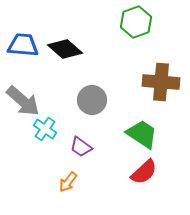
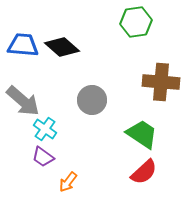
green hexagon: rotated 12 degrees clockwise
black diamond: moved 3 px left, 2 px up
purple trapezoid: moved 38 px left, 10 px down
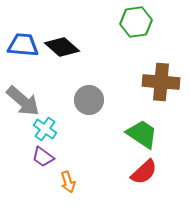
gray circle: moved 3 px left
orange arrow: rotated 55 degrees counterclockwise
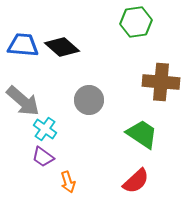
red semicircle: moved 8 px left, 9 px down
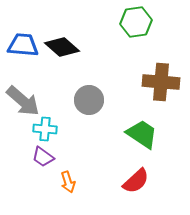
cyan cross: rotated 30 degrees counterclockwise
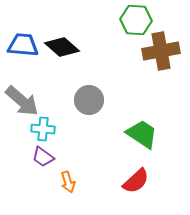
green hexagon: moved 2 px up; rotated 12 degrees clockwise
brown cross: moved 31 px up; rotated 15 degrees counterclockwise
gray arrow: moved 1 px left
cyan cross: moved 2 px left
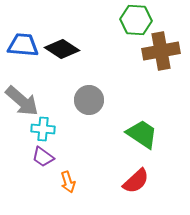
black diamond: moved 2 px down; rotated 8 degrees counterclockwise
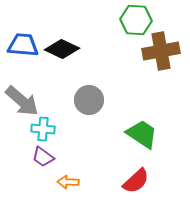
black diamond: rotated 8 degrees counterclockwise
orange arrow: rotated 110 degrees clockwise
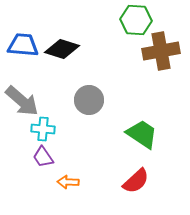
black diamond: rotated 8 degrees counterclockwise
purple trapezoid: rotated 20 degrees clockwise
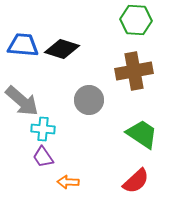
brown cross: moved 27 px left, 20 px down
